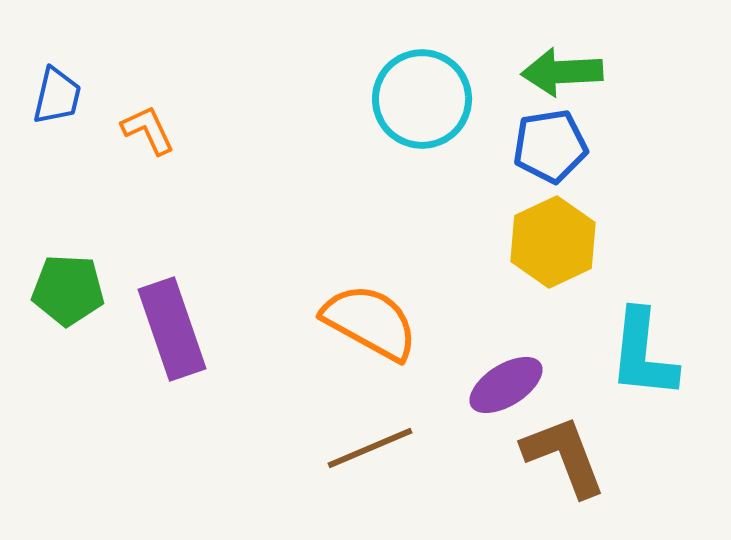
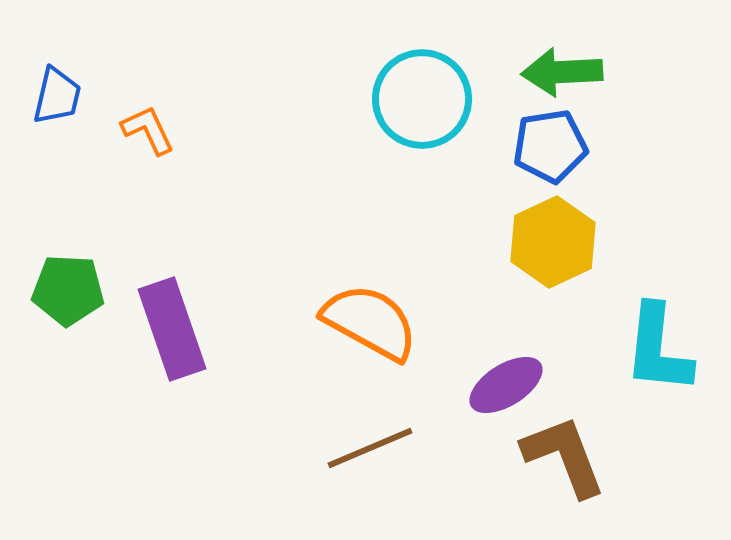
cyan L-shape: moved 15 px right, 5 px up
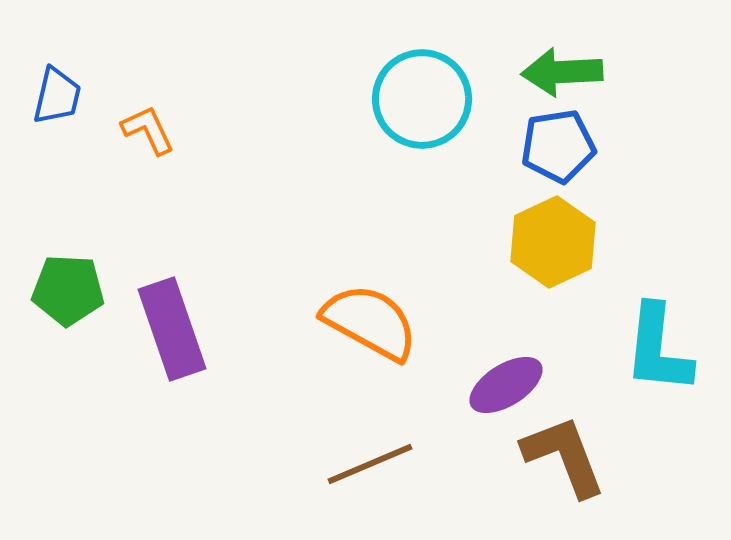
blue pentagon: moved 8 px right
brown line: moved 16 px down
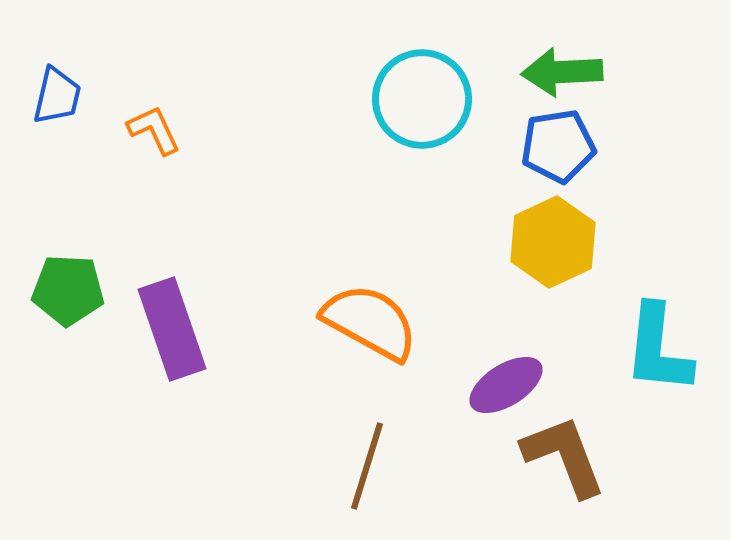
orange L-shape: moved 6 px right
brown line: moved 3 px left, 2 px down; rotated 50 degrees counterclockwise
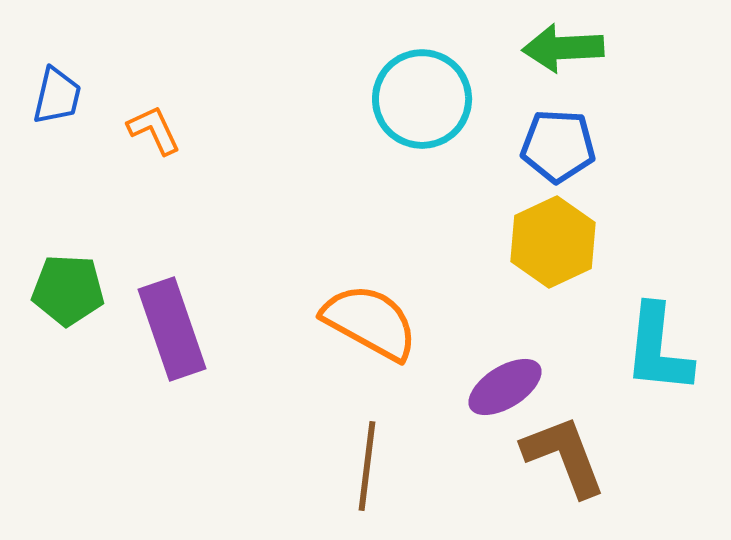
green arrow: moved 1 px right, 24 px up
blue pentagon: rotated 12 degrees clockwise
purple ellipse: moved 1 px left, 2 px down
brown line: rotated 10 degrees counterclockwise
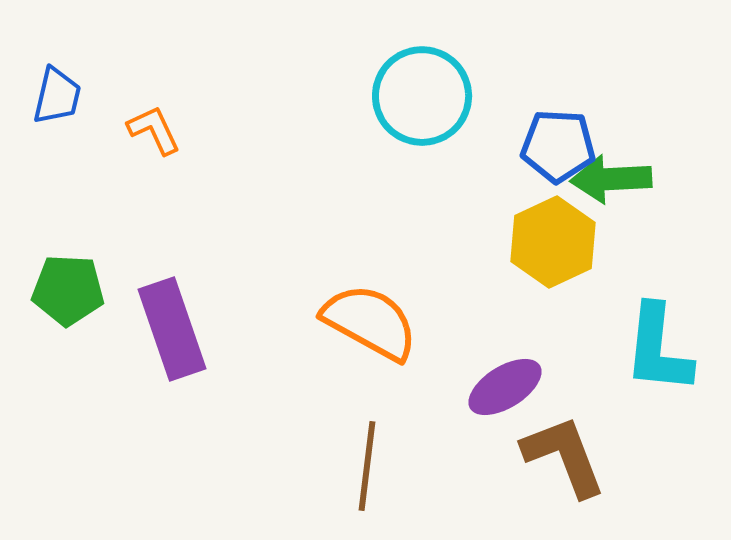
green arrow: moved 48 px right, 131 px down
cyan circle: moved 3 px up
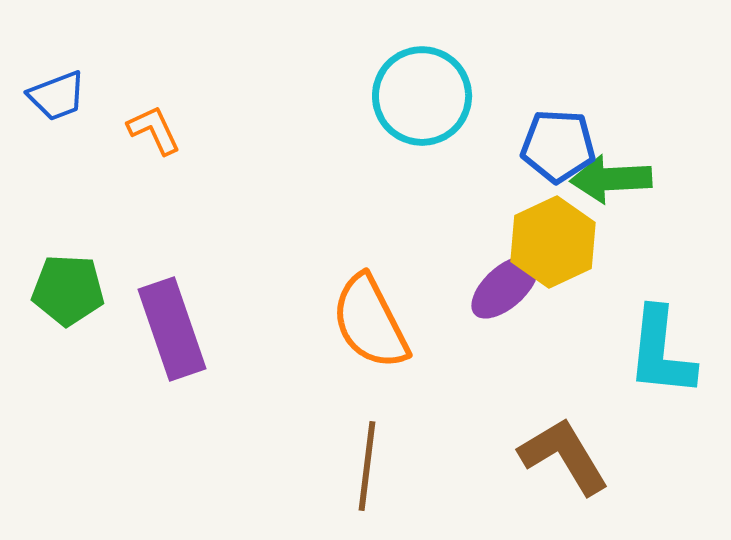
blue trapezoid: rotated 56 degrees clockwise
orange semicircle: rotated 146 degrees counterclockwise
cyan L-shape: moved 3 px right, 3 px down
purple ellipse: moved 100 px up; rotated 10 degrees counterclockwise
brown L-shape: rotated 10 degrees counterclockwise
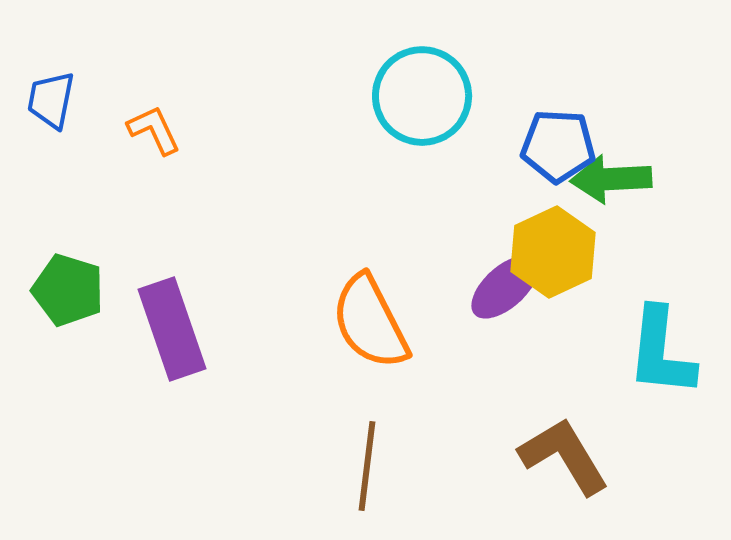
blue trapezoid: moved 6 px left, 4 px down; rotated 122 degrees clockwise
yellow hexagon: moved 10 px down
green pentagon: rotated 14 degrees clockwise
